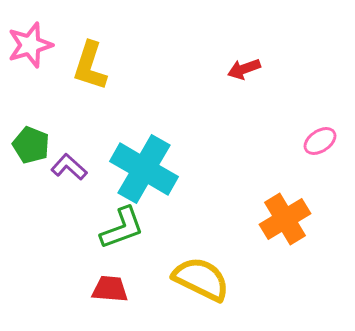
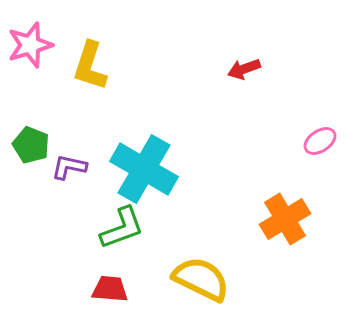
purple L-shape: rotated 30 degrees counterclockwise
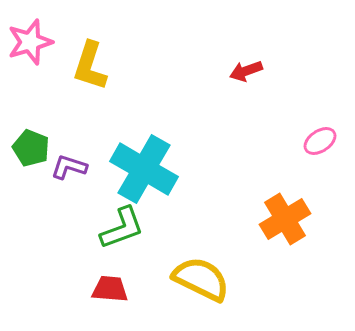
pink star: moved 3 px up
red arrow: moved 2 px right, 2 px down
green pentagon: moved 3 px down
purple L-shape: rotated 6 degrees clockwise
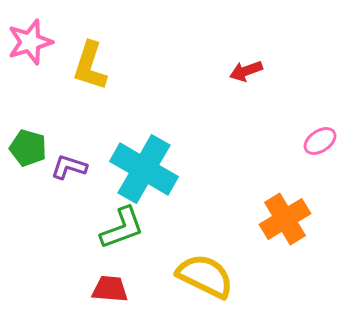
green pentagon: moved 3 px left; rotated 6 degrees counterclockwise
yellow semicircle: moved 4 px right, 3 px up
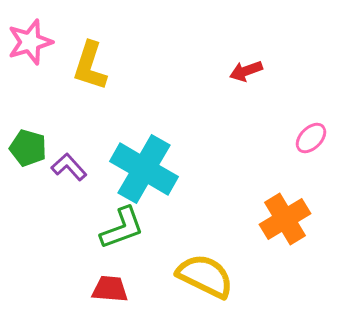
pink ellipse: moved 9 px left, 3 px up; rotated 12 degrees counterclockwise
purple L-shape: rotated 30 degrees clockwise
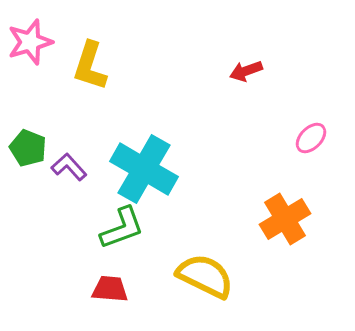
green pentagon: rotated 6 degrees clockwise
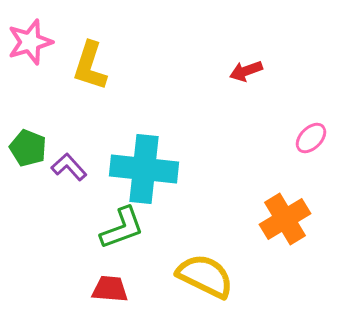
cyan cross: rotated 24 degrees counterclockwise
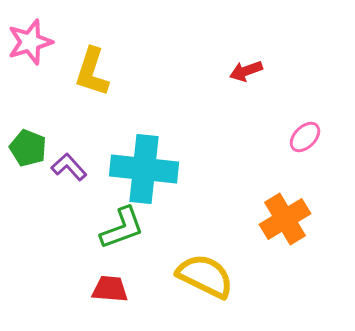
yellow L-shape: moved 2 px right, 6 px down
pink ellipse: moved 6 px left, 1 px up
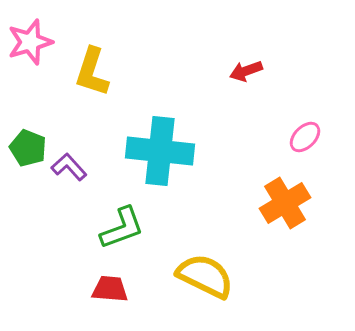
cyan cross: moved 16 px right, 18 px up
orange cross: moved 16 px up
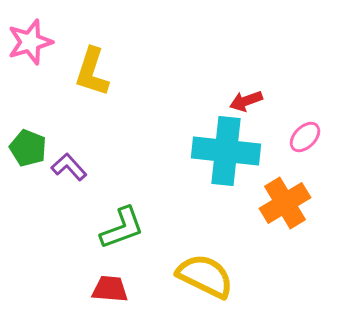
red arrow: moved 30 px down
cyan cross: moved 66 px right
